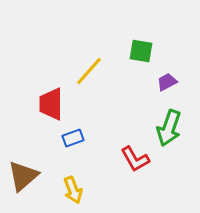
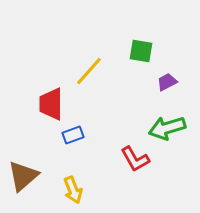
green arrow: moved 2 px left; rotated 54 degrees clockwise
blue rectangle: moved 3 px up
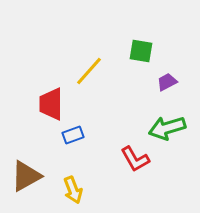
brown triangle: moved 3 px right; rotated 12 degrees clockwise
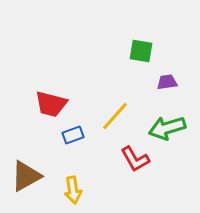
yellow line: moved 26 px right, 45 px down
purple trapezoid: rotated 20 degrees clockwise
red trapezoid: rotated 76 degrees counterclockwise
yellow arrow: rotated 12 degrees clockwise
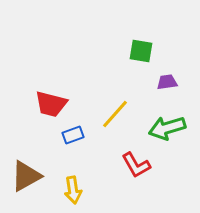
yellow line: moved 2 px up
red L-shape: moved 1 px right, 6 px down
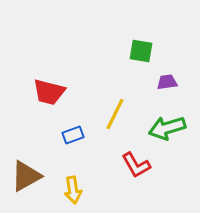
red trapezoid: moved 2 px left, 12 px up
yellow line: rotated 16 degrees counterclockwise
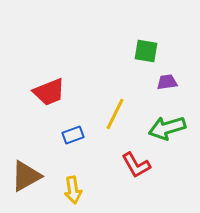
green square: moved 5 px right
red trapezoid: rotated 36 degrees counterclockwise
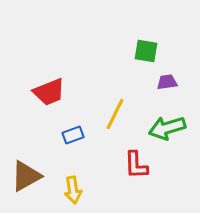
red L-shape: rotated 28 degrees clockwise
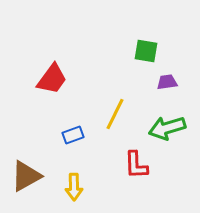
red trapezoid: moved 3 px right, 13 px up; rotated 32 degrees counterclockwise
yellow arrow: moved 1 px right, 3 px up; rotated 8 degrees clockwise
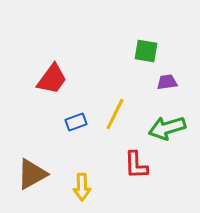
blue rectangle: moved 3 px right, 13 px up
brown triangle: moved 6 px right, 2 px up
yellow arrow: moved 8 px right
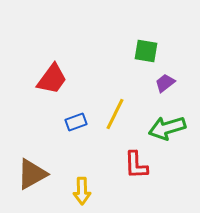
purple trapezoid: moved 2 px left, 1 px down; rotated 30 degrees counterclockwise
yellow arrow: moved 4 px down
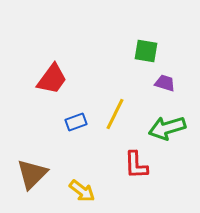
purple trapezoid: rotated 55 degrees clockwise
brown triangle: rotated 16 degrees counterclockwise
yellow arrow: rotated 52 degrees counterclockwise
